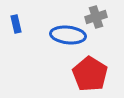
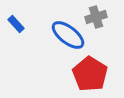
blue rectangle: rotated 30 degrees counterclockwise
blue ellipse: rotated 32 degrees clockwise
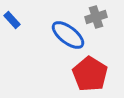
blue rectangle: moved 4 px left, 4 px up
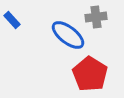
gray cross: rotated 10 degrees clockwise
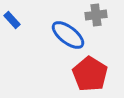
gray cross: moved 2 px up
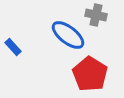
gray cross: rotated 20 degrees clockwise
blue rectangle: moved 1 px right, 27 px down
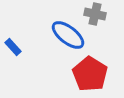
gray cross: moved 1 px left, 1 px up
